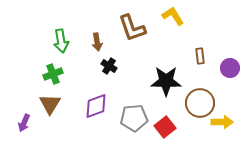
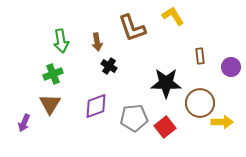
purple circle: moved 1 px right, 1 px up
black star: moved 2 px down
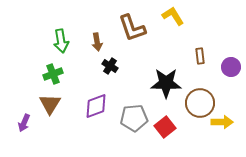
black cross: moved 1 px right
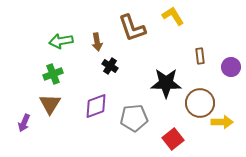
green arrow: rotated 90 degrees clockwise
red square: moved 8 px right, 12 px down
